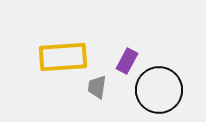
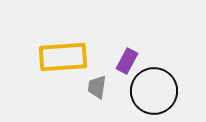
black circle: moved 5 px left, 1 px down
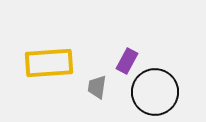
yellow rectangle: moved 14 px left, 6 px down
black circle: moved 1 px right, 1 px down
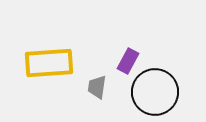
purple rectangle: moved 1 px right
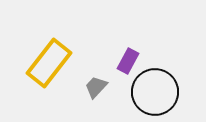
yellow rectangle: rotated 48 degrees counterclockwise
gray trapezoid: moved 1 px left; rotated 35 degrees clockwise
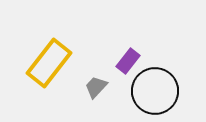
purple rectangle: rotated 10 degrees clockwise
black circle: moved 1 px up
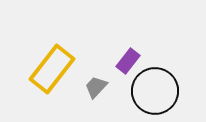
yellow rectangle: moved 3 px right, 6 px down
